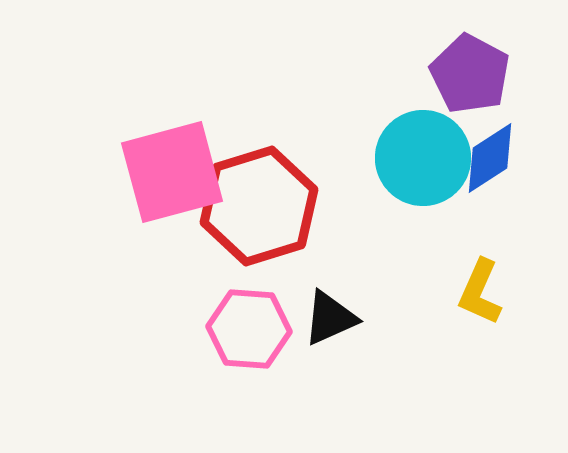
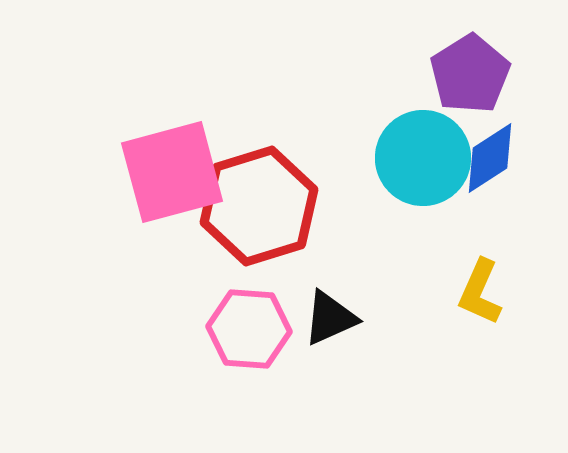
purple pentagon: rotated 12 degrees clockwise
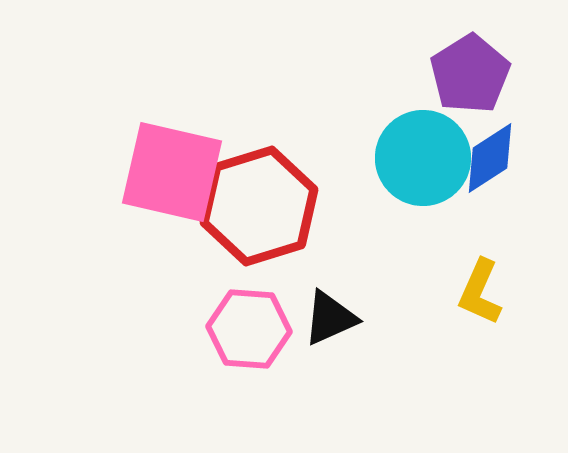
pink square: rotated 28 degrees clockwise
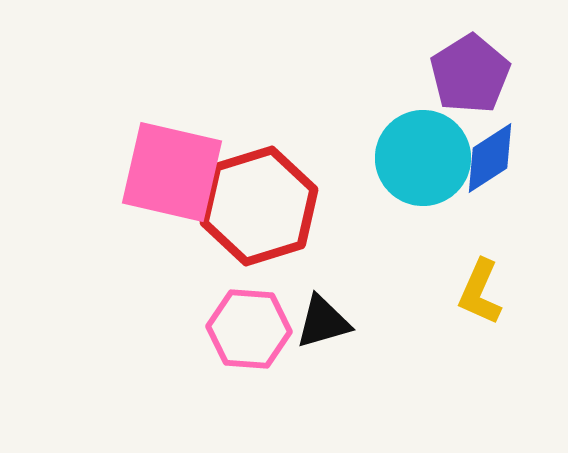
black triangle: moved 7 px left, 4 px down; rotated 8 degrees clockwise
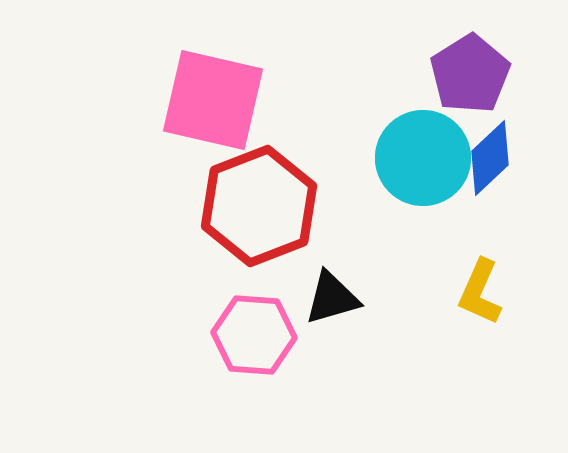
blue diamond: rotated 10 degrees counterclockwise
pink square: moved 41 px right, 72 px up
red hexagon: rotated 4 degrees counterclockwise
black triangle: moved 9 px right, 24 px up
pink hexagon: moved 5 px right, 6 px down
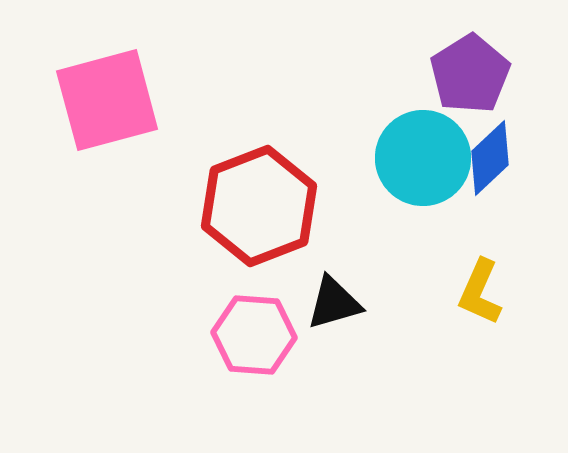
pink square: moved 106 px left; rotated 28 degrees counterclockwise
black triangle: moved 2 px right, 5 px down
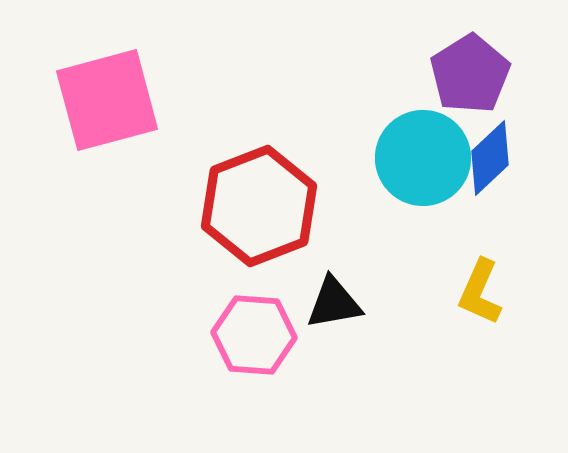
black triangle: rotated 6 degrees clockwise
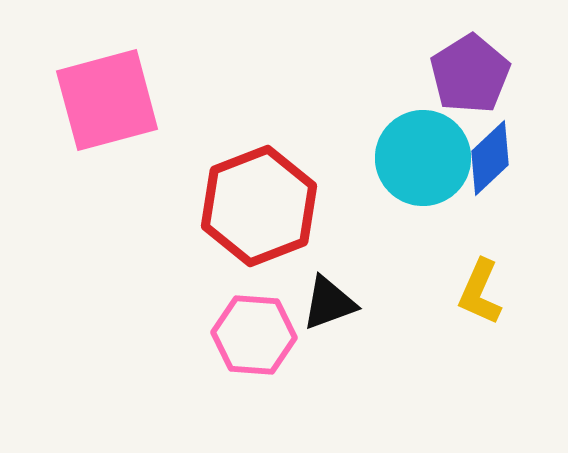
black triangle: moved 5 px left; rotated 10 degrees counterclockwise
